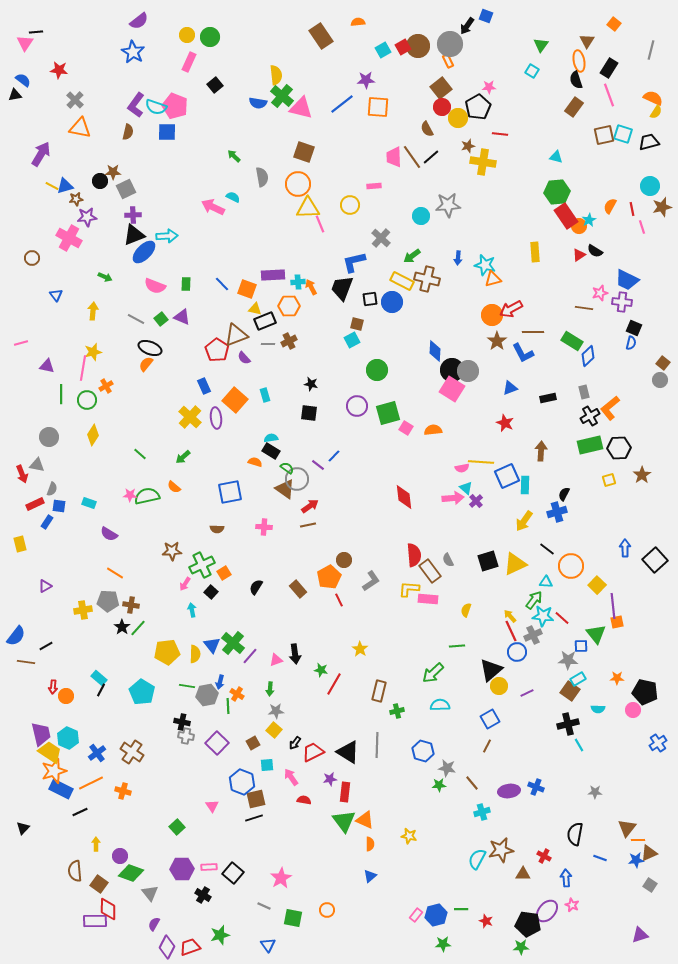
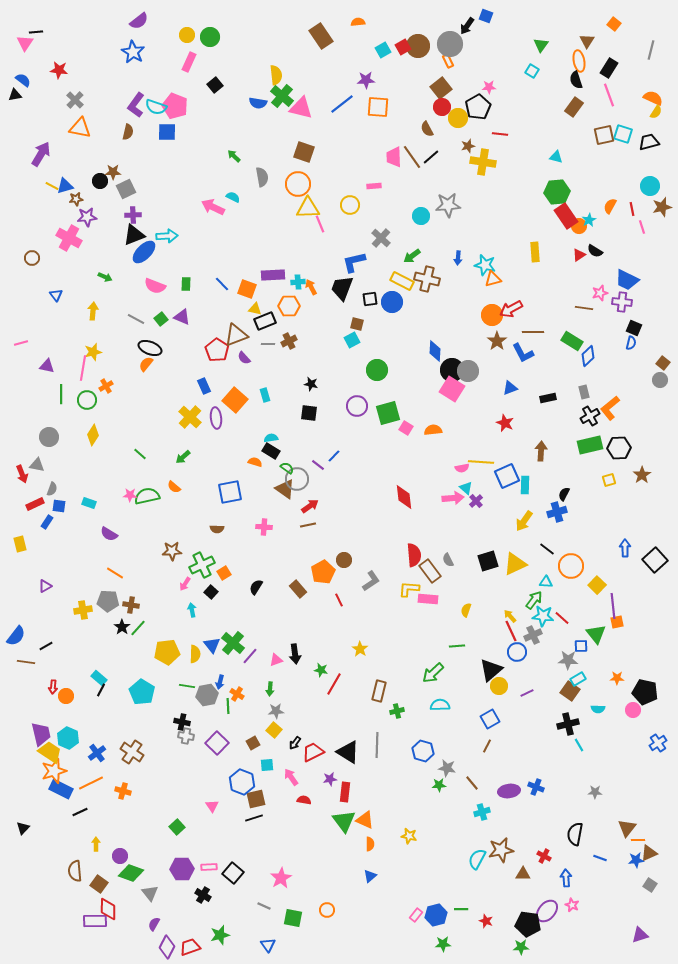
orange pentagon at (329, 577): moved 6 px left, 5 px up
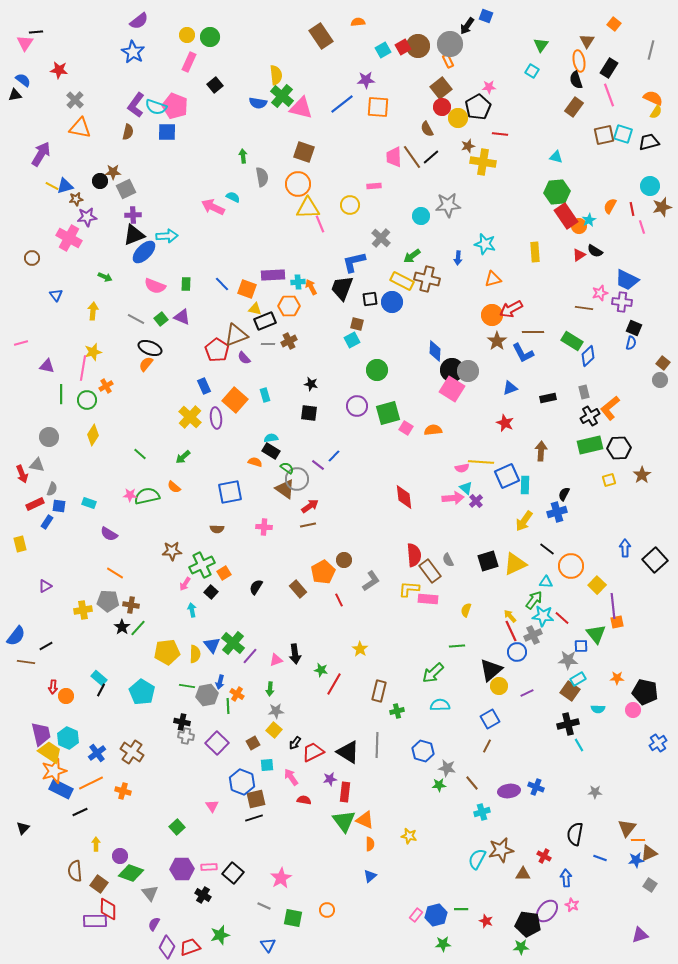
green arrow at (234, 156): moved 9 px right; rotated 40 degrees clockwise
cyan star at (485, 265): moved 21 px up
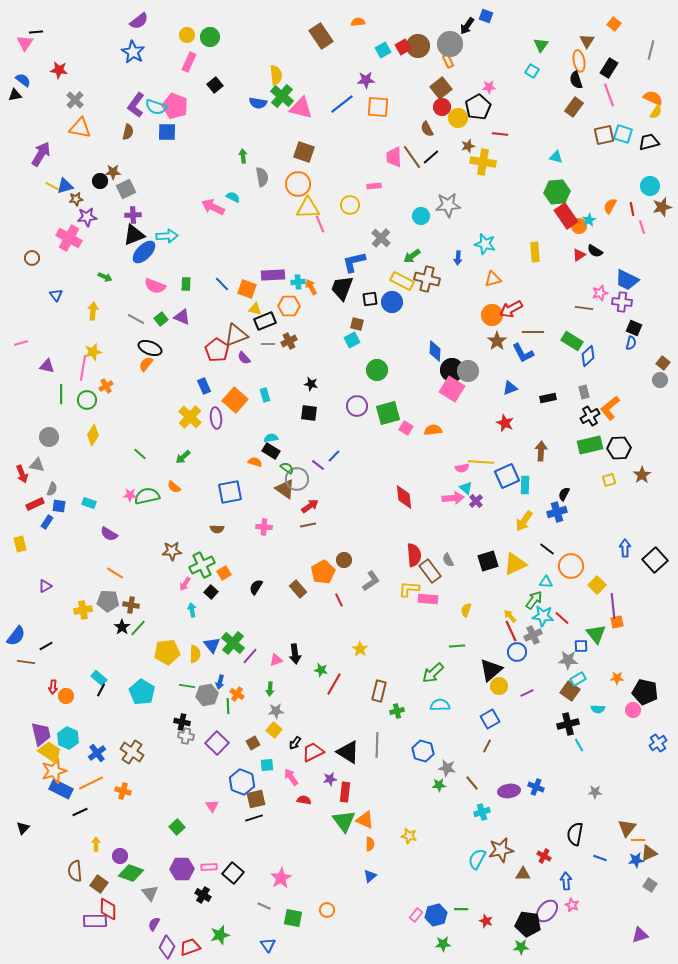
blue arrow at (566, 878): moved 3 px down
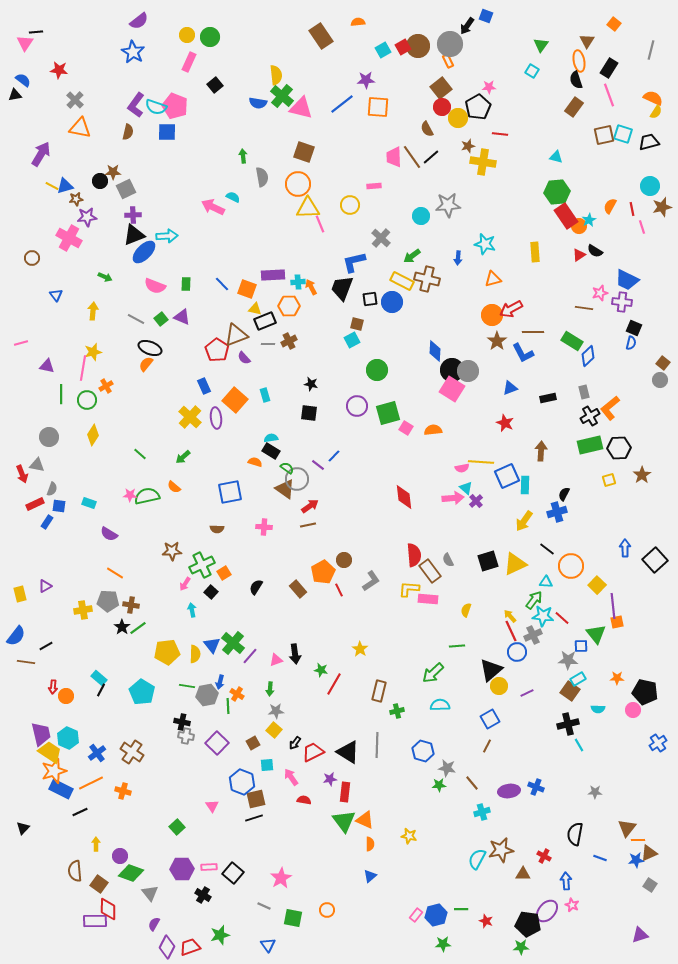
yellow rectangle at (20, 544): moved 50 px down
red line at (339, 600): moved 10 px up
green line at (138, 628): rotated 12 degrees clockwise
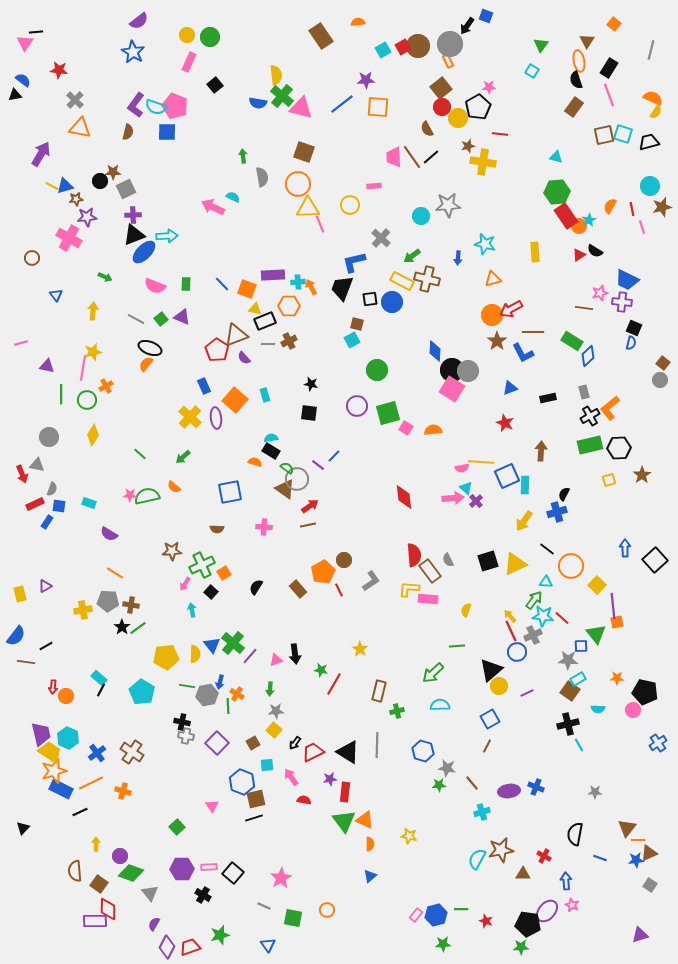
yellow pentagon at (167, 652): moved 1 px left, 5 px down
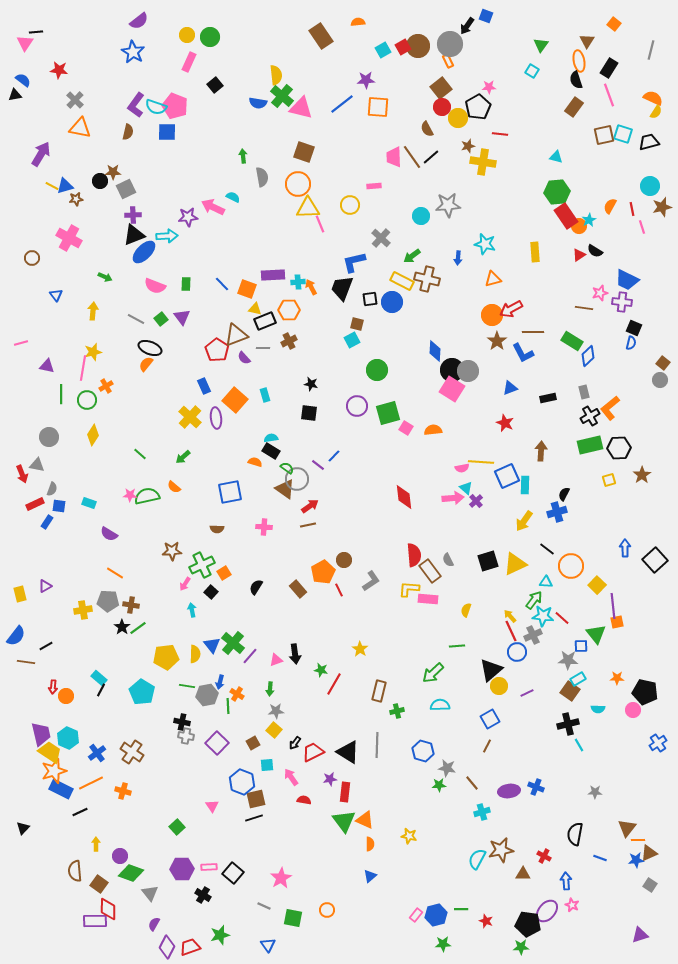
purple star at (87, 217): moved 101 px right
orange hexagon at (289, 306): moved 4 px down
purple triangle at (182, 317): rotated 30 degrees clockwise
gray line at (268, 344): moved 5 px left, 4 px down
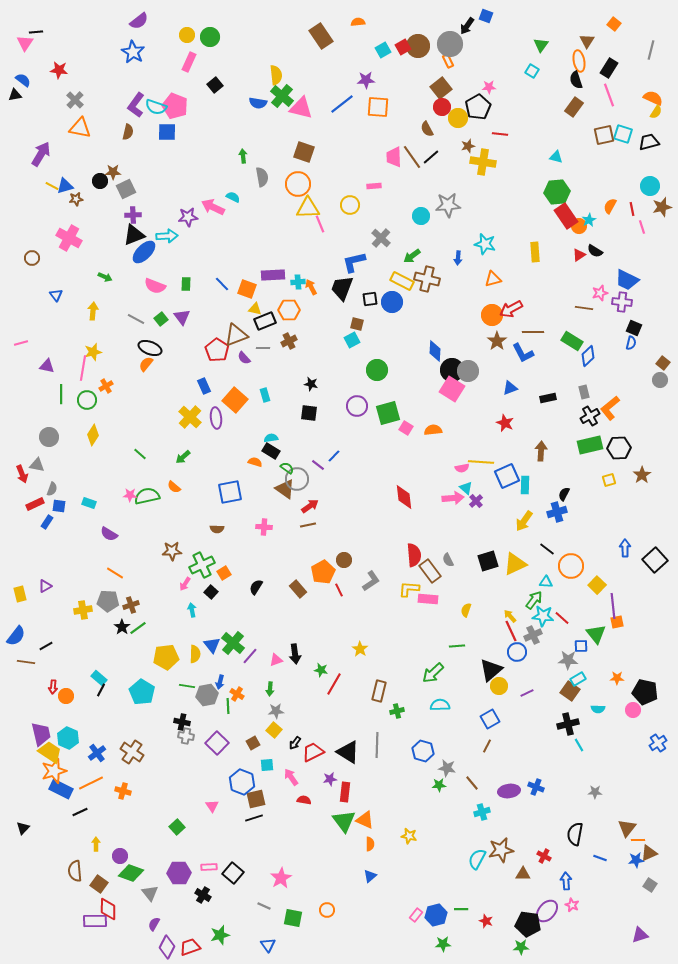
brown cross at (131, 605): rotated 28 degrees counterclockwise
purple hexagon at (182, 869): moved 3 px left, 4 px down
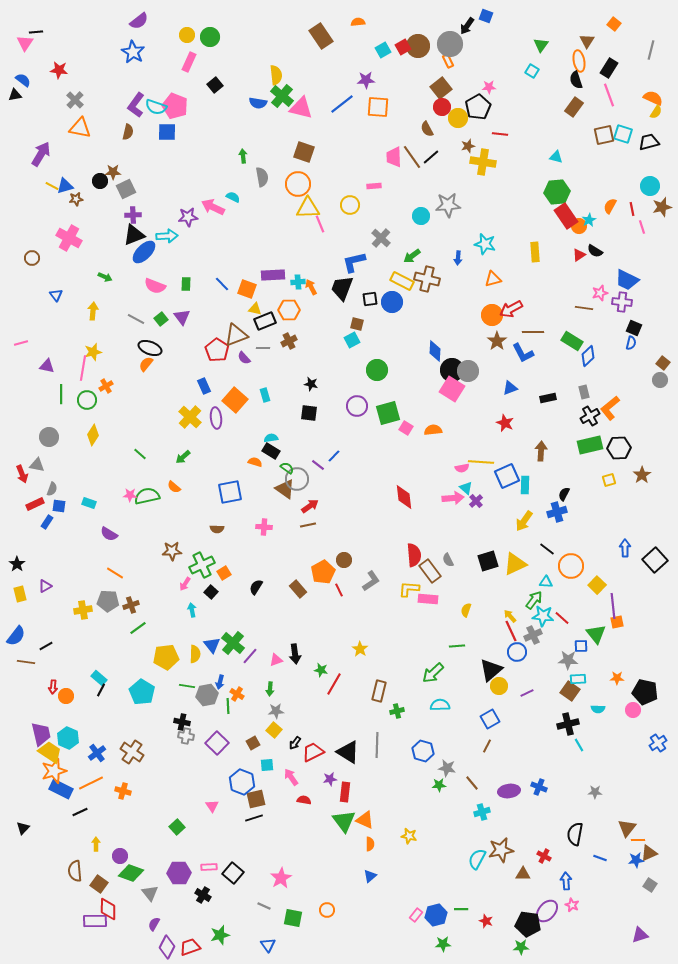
black star at (122, 627): moved 105 px left, 63 px up
cyan rectangle at (578, 679): rotated 28 degrees clockwise
blue cross at (536, 787): moved 3 px right
